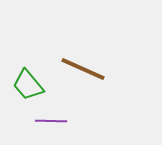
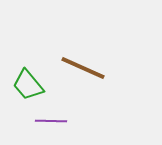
brown line: moved 1 px up
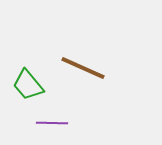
purple line: moved 1 px right, 2 px down
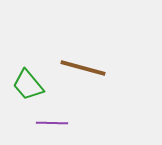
brown line: rotated 9 degrees counterclockwise
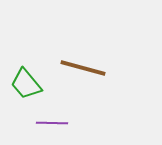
green trapezoid: moved 2 px left, 1 px up
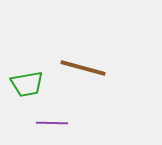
green trapezoid: moved 1 px right; rotated 60 degrees counterclockwise
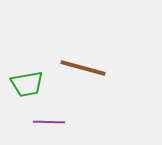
purple line: moved 3 px left, 1 px up
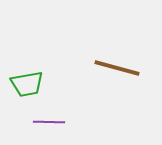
brown line: moved 34 px right
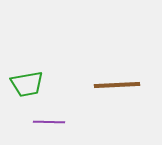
brown line: moved 17 px down; rotated 18 degrees counterclockwise
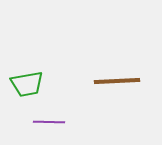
brown line: moved 4 px up
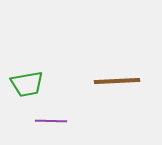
purple line: moved 2 px right, 1 px up
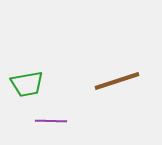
brown line: rotated 15 degrees counterclockwise
